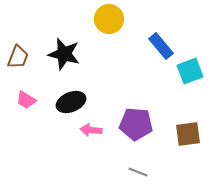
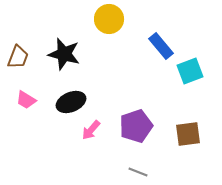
purple pentagon: moved 2 px down; rotated 24 degrees counterclockwise
pink arrow: rotated 55 degrees counterclockwise
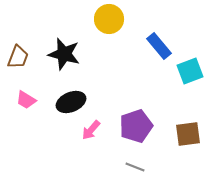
blue rectangle: moved 2 px left
gray line: moved 3 px left, 5 px up
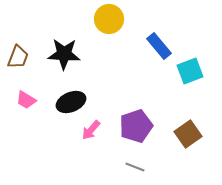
black star: rotated 12 degrees counterclockwise
brown square: rotated 28 degrees counterclockwise
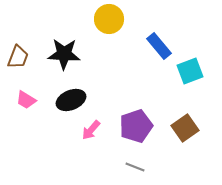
black ellipse: moved 2 px up
brown square: moved 3 px left, 6 px up
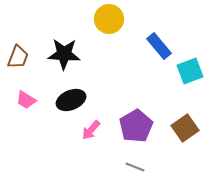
purple pentagon: rotated 12 degrees counterclockwise
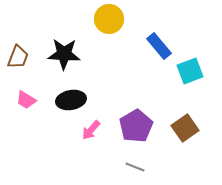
black ellipse: rotated 12 degrees clockwise
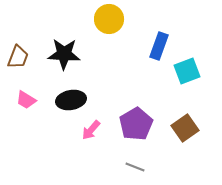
blue rectangle: rotated 60 degrees clockwise
cyan square: moved 3 px left
purple pentagon: moved 2 px up
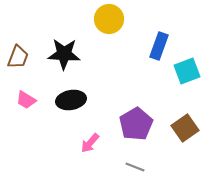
pink arrow: moved 1 px left, 13 px down
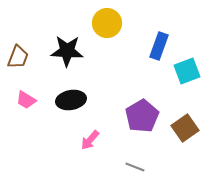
yellow circle: moved 2 px left, 4 px down
black star: moved 3 px right, 3 px up
purple pentagon: moved 6 px right, 8 px up
pink arrow: moved 3 px up
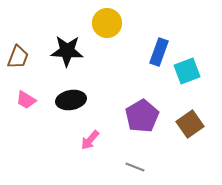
blue rectangle: moved 6 px down
brown square: moved 5 px right, 4 px up
